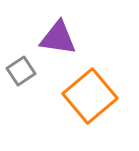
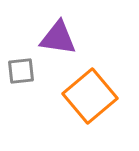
gray square: rotated 28 degrees clockwise
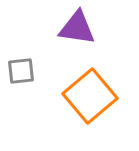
purple triangle: moved 19 px right, 10 px up
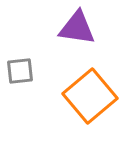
gray square: moved 1 px left
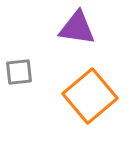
gray square: moved 1 px left, 1 px down
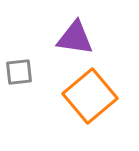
purple triangle: moved 2 px left, 10 px down
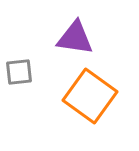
orange square: rotated 14 degrees counterclockwise
